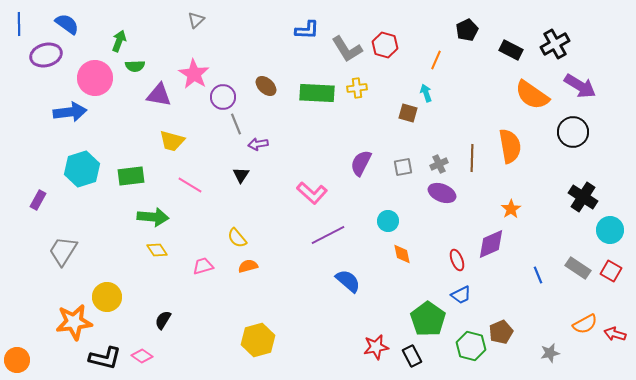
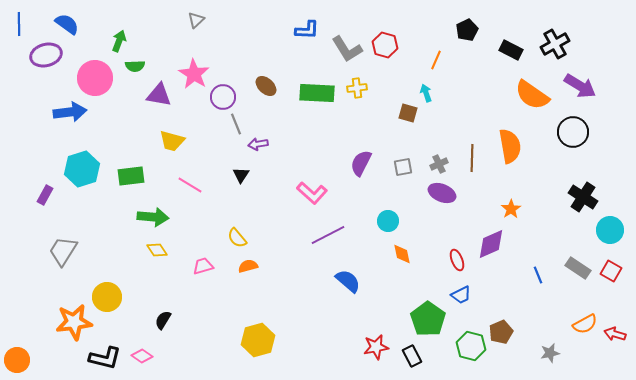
purple rectangle at (38, 200): moved 7 px right, 5 px up
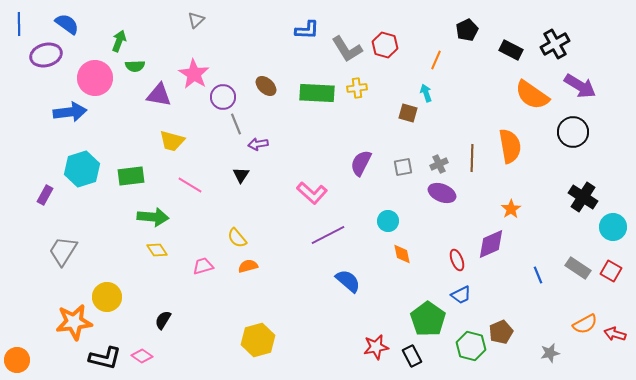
cyan circle at (610, 230): moved 3 px right, 3 px up
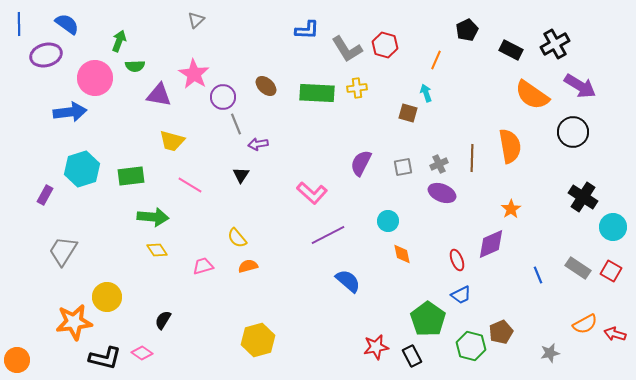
pink diamond at (142, 356): moved 3 px up
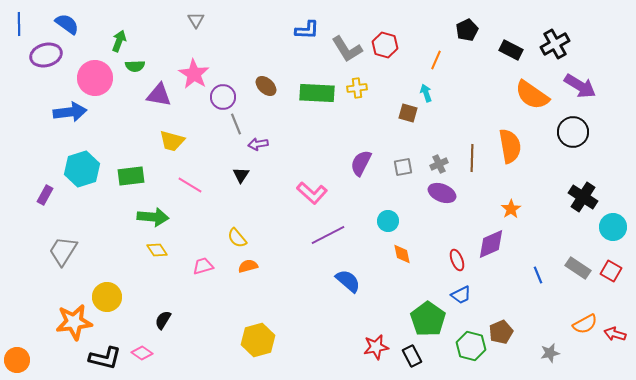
gray triangle at (196, 20): rotated 18 degrees counterclockwise
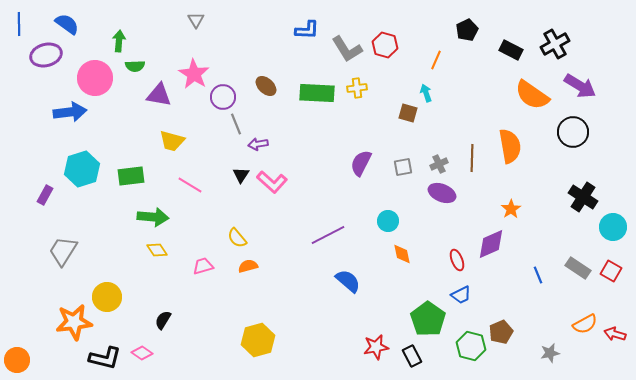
green arrow at (119, 41): rotated 15 degrees counterclockwise
pink L-shape at (312, 193): moved 40 px left, 11 px up
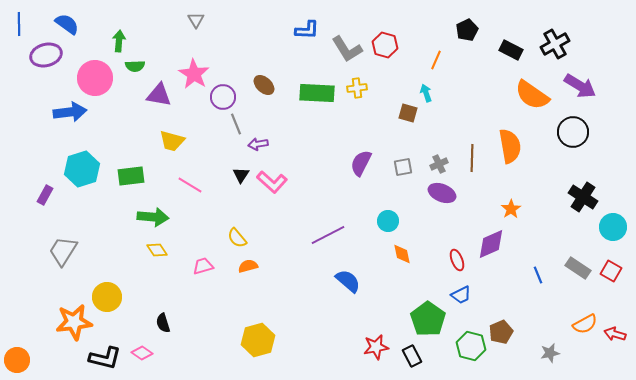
brown ellipse at (266, 86): moved 2 px left, 1 px up
black semicircle at (163, 320): moved 3 px down; rotated 48 degrees counterclockwise
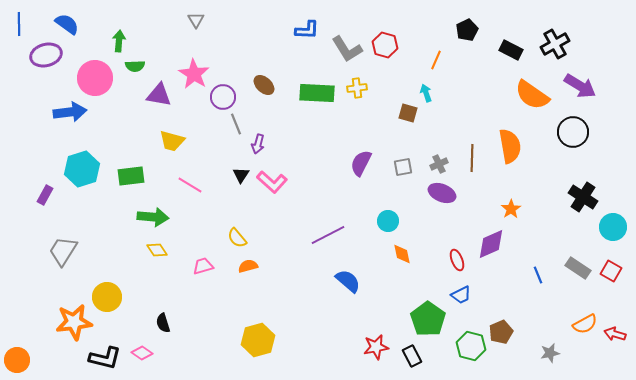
purple arrow at (258, 144): rotated 66 degrees counterclockwise
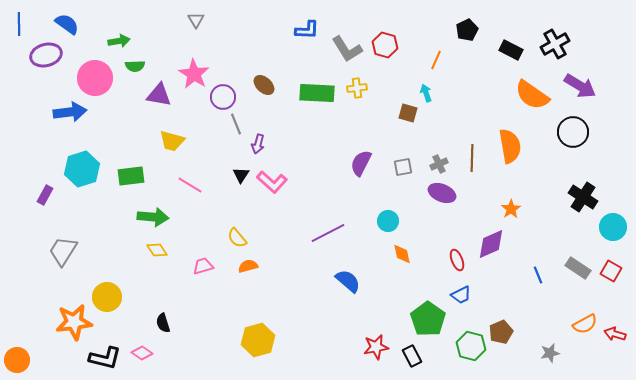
green arrow at (119, 41): rotated 75 degrees clockwise
purple line at (328, 235): moved 2 px up
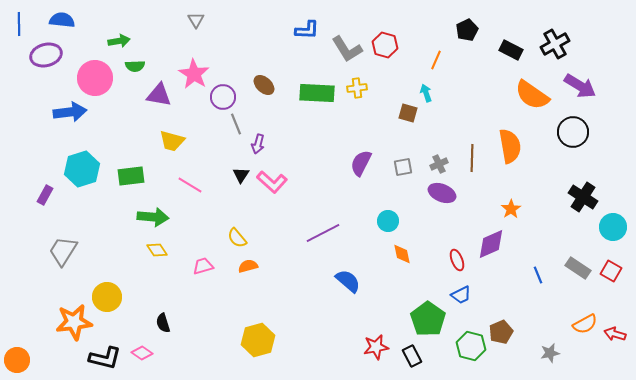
blue semicircle at (67, 24): moved 5 px left, 4 px up; rotated 30 degrees counterclockwise
purple line at (328, 233): moved 5 px left
